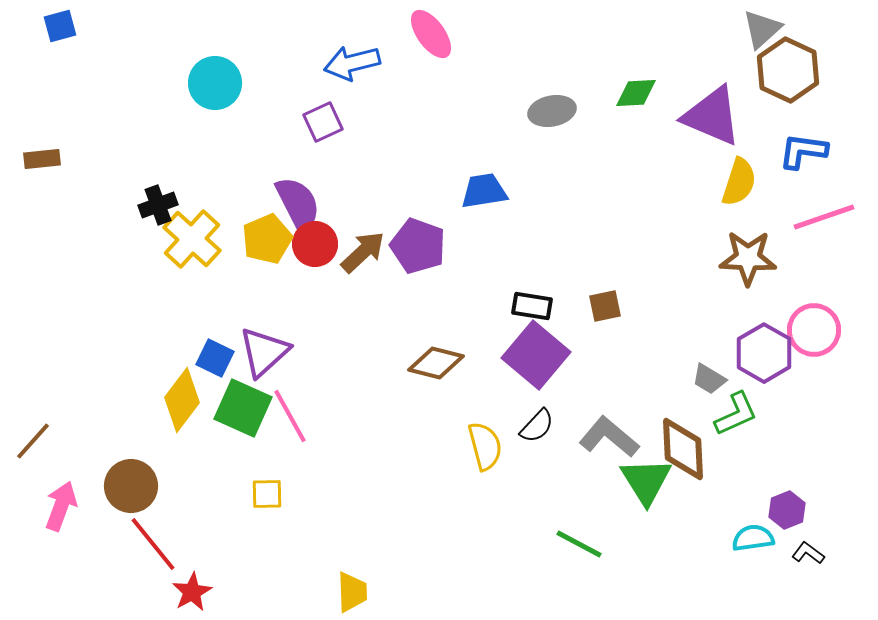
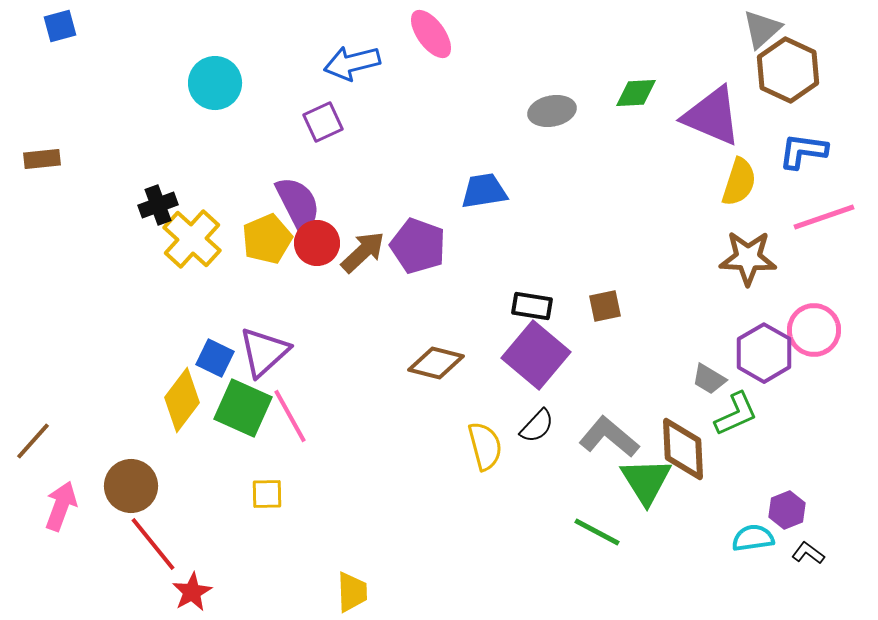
red circle at (315, 244): moved 2 px right, 1 px up
green line at (579, 544): moved 18 px right, 12 px up
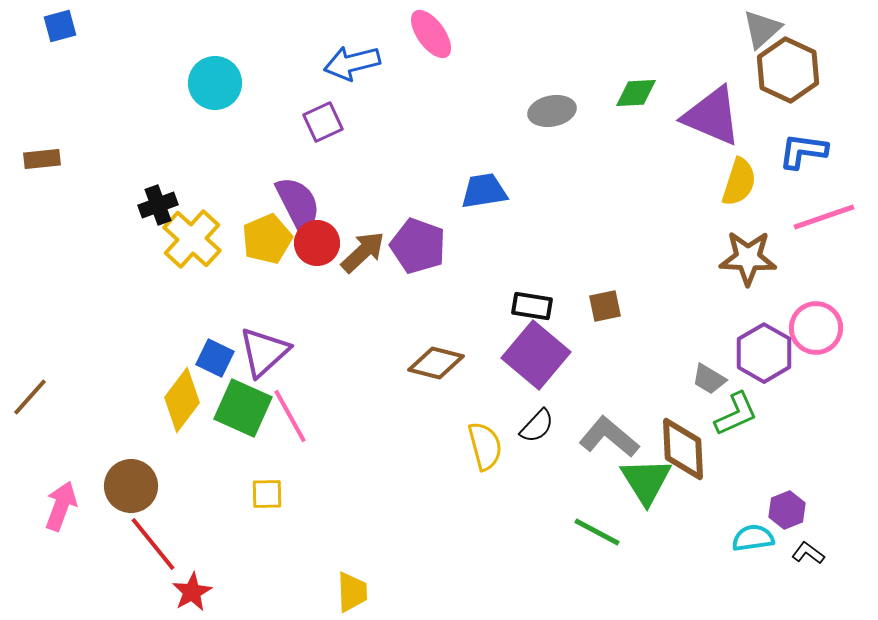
pink circle at (814, 330): moved 2 px right, 2 px up
brown line at (33, 441): moved 3 px left, 44 px up
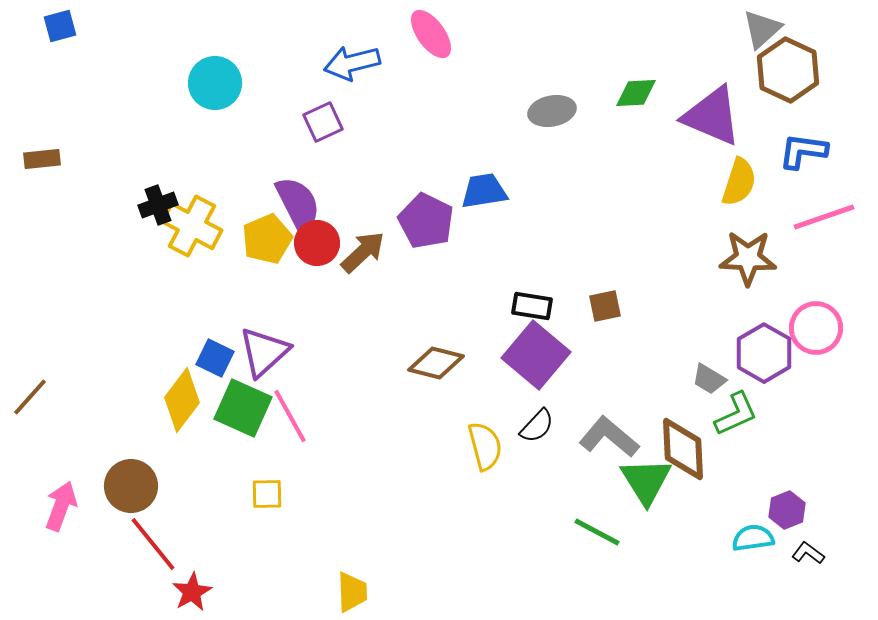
yellow cross at (192, 239): moved 13 px up; rotated 14 degrees counterclockwise
purple pentagon at (418, 246): moved 8 px right, 25 px up; rotated 6 degrees clockwise
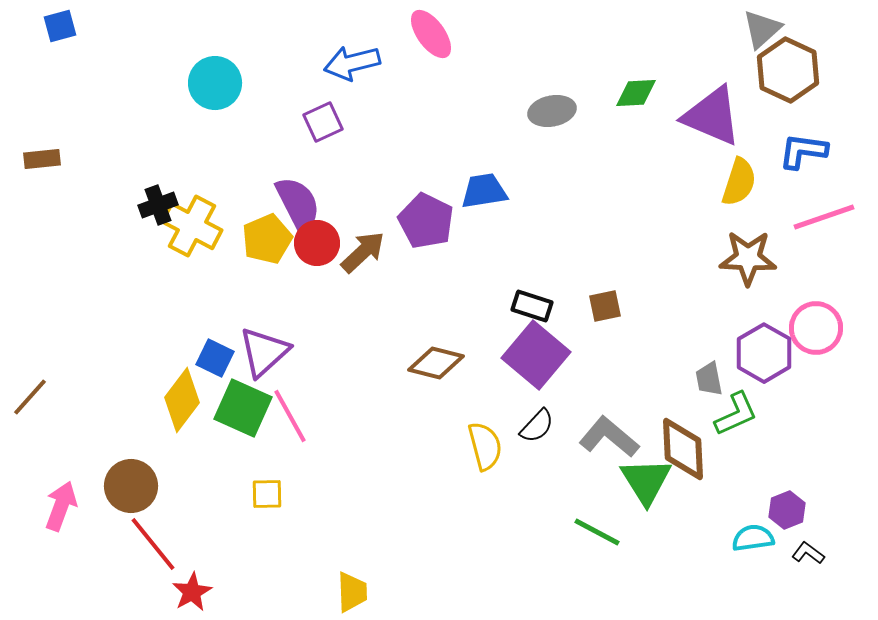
black rectangle at (532, 306): rotated 9 degrees clockwise
gray trapezoid at (709, 379): rotated 48 degrees clockwise
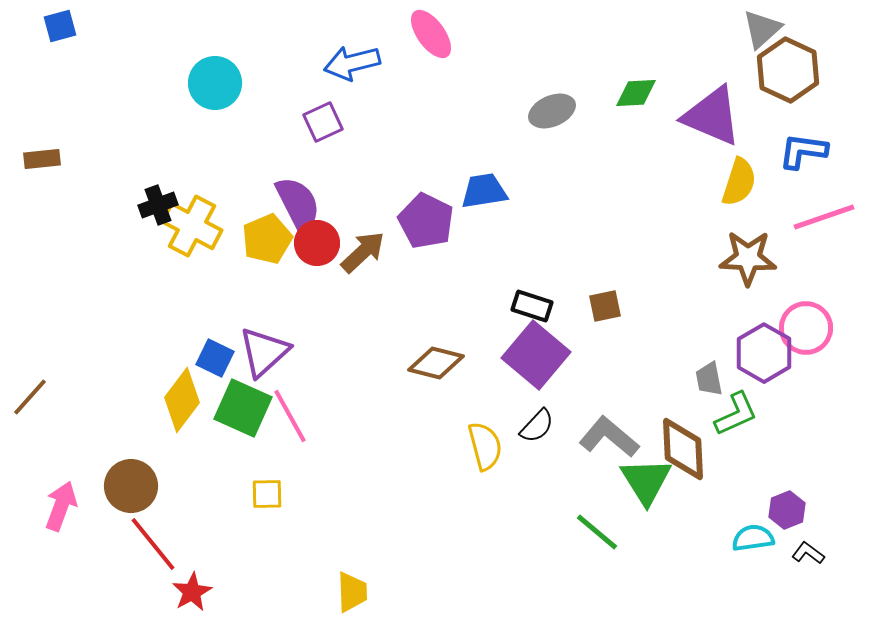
gray ellipse at (552, 111): rotated 12 degrees counterclockwise
pink circle at (816, 328): moved 10 px left
green line at (597, 532): rotated 12 degrees clockwise
